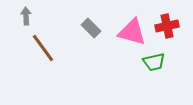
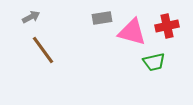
gray arrow: moved 5 px right, 1 px down; rotated 66 degrees clockwise
gray rectangle: moved 11 px right, 10 px up; rotated 54 degrees counterclockwise
brown line: moved 2 px down
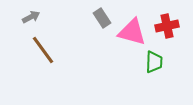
gray rectangle: rotated 66 degrees clockwise
green trapezoid: rotated 75 degrees counterclockwise
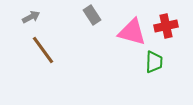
gray rectangle: moved 10 px left, 3 px up
red cross: moved 1 px left
